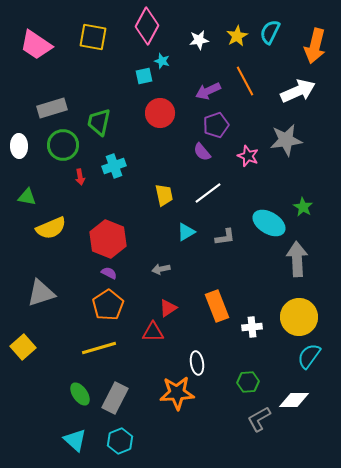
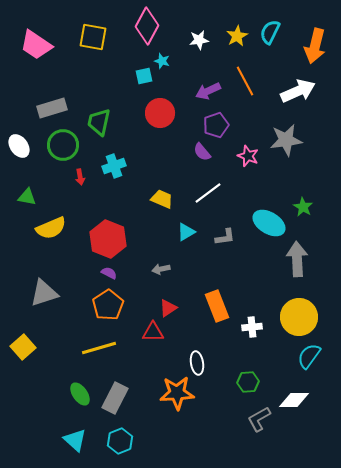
white ellipse at (19, 146): rotated 35 degrees counterclockwise
yellow trapezoid at (164, 195): moved 2 px left, 4 px down; rotated 55 degrees counterclockwise
gray triangle at (41, 293): moved 3 px right
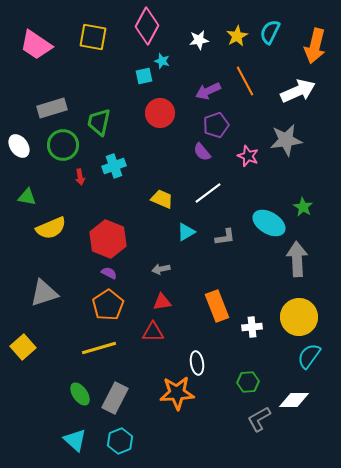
red triangle at (168, 308): moved 6 px left, 6 px up; rotated 24 degrees clockwise
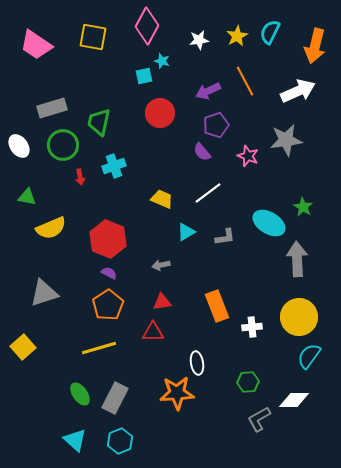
gray arrow at (161, 269): moved 4 px up
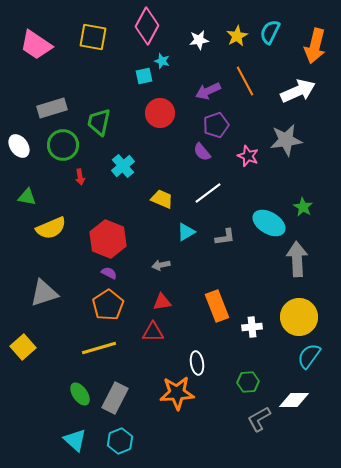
cyan cross at (114, 166): moved 9 px right; rotated 20 degrees counterclockwise
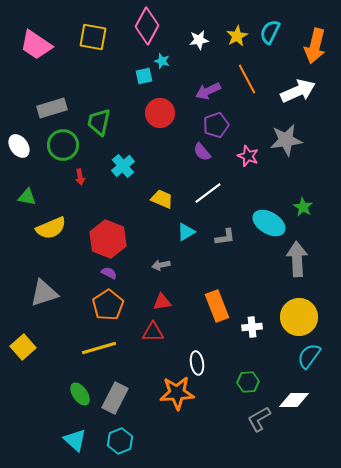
orange line at (245, 81): moved 2 px right, 2 px up
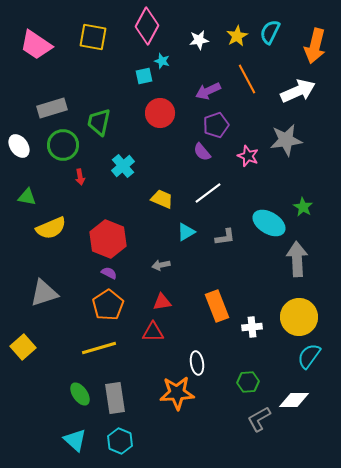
gray rectangle at (115, 398): rotated 36 degrees counterclockwise
cyan hexagon at (120, 441): rotated 15 degrees counterclockwise
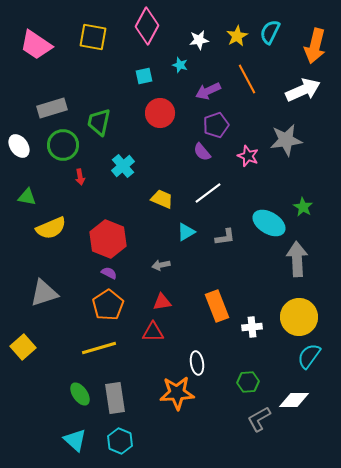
cyan star at (162, 61): moved 18 px right, 4 px down
white arrow at (298, 91): moved 5 px right, 1 px up
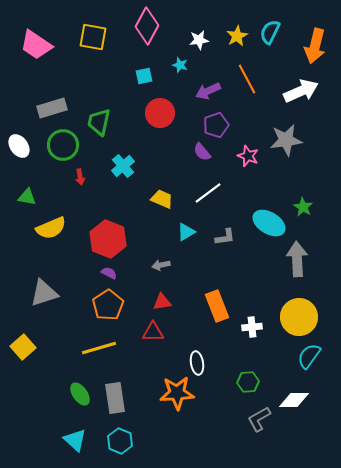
white arrow at (303, 90): moved 2 px left, 1 px down
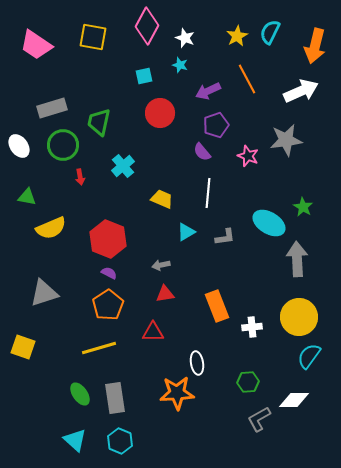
white star at (199, 40): moved 14 px left, 2 px up; rotated 30 degrees clockwise
white line at (208, 193): rotated 48 degrees counterclockwise
red triangle at (162, 302): moved 3 px right, 8 px up
yellow square at (23, 347): rotated 30 degrees counterclockwise
